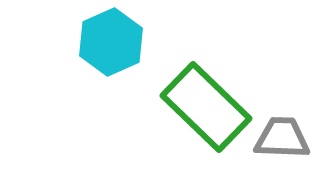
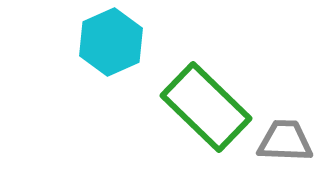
gray trapezoid: moved 3 px right, 3 px down
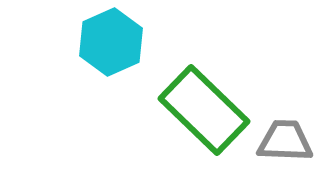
green rectangle: moved 2 px left, 3 px down
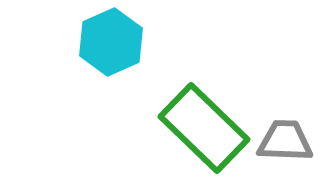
green rectangle: moved 18 px down
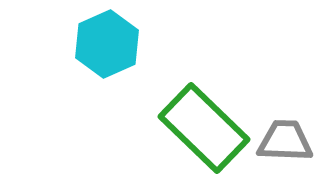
cyan hexagon: moved 4 px left, 2 px down
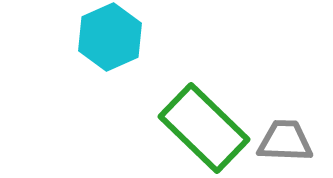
cyan hexagon: moved 3 px right, 7 px up
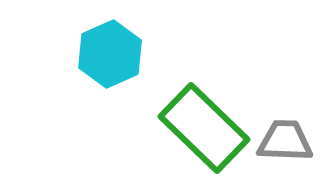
cyan hexagon: moved 17 px down
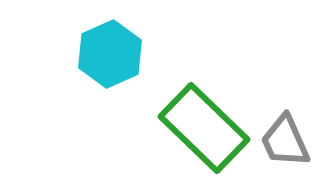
gray trapezoid: rotated 116 degrees counterclockwise
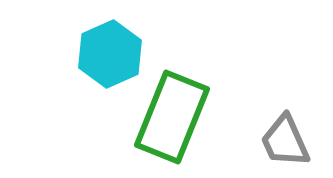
green rectangle: moved 32 px left, 11 px up; rotated 68 degrees clockwise
